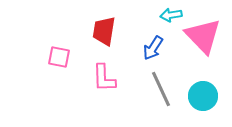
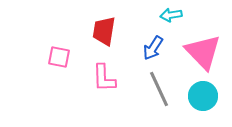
pink triangle: moved 16 px down
gray line: moved 2 px left
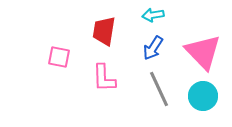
cyan arrow: moved 18 px left
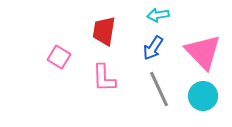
cyan arrow: moved 5 px right
pink square: rotated 20 degrees clockwise
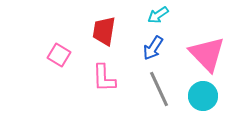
cyan arrow: rotated 25 degrees counterclockwise
pink triangle: moved 4 px right, 2 px down
pink square: moved 2 px up
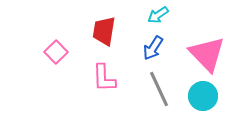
pink square: moved 3 px left, 3 px up; rotated 15 degrees clockwise
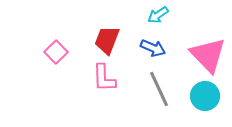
red trapezoid: moved 3 px right, 9 px down; rotated 12 degrees clockwise
blue arrow: rotated 100 degrees counterclockwise
pink triangle: moved 1 px right, 1 px down
cyan circle: moved 2 px right
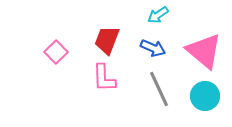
pink triangle: moved 4 px left, 4 px up; rotated 6 degrees counterclockwise
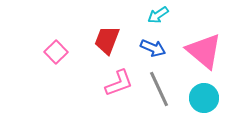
pink L-shape: moved 15 px right, 5 px down; rotated 108 degrees counterclockwise
cyan circle: moved 1 px left, 2 px down
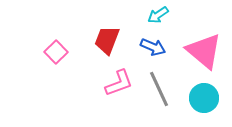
blue arrow: moved 1 px up
